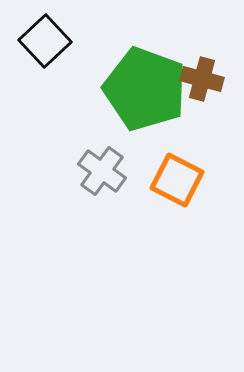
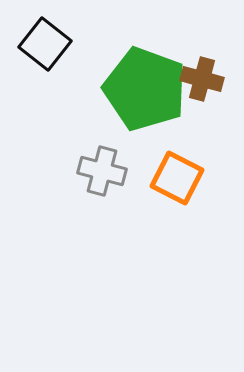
black square: moved 3 px down; rotated 9 degrees counterclockwise
gray cross: rotated 21 degrees counterclockwise
orange square: moved 2 px up
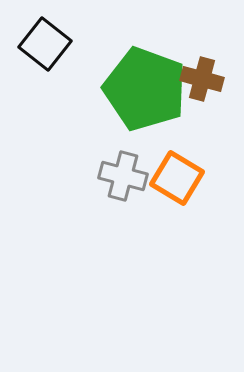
gray cross: moved 21 px right, 5 px down
orange square: rotated 4 degrees clockwise
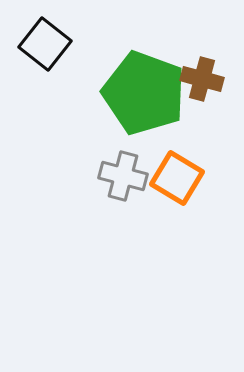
green pentagon: moved 1 px left, 4 px down
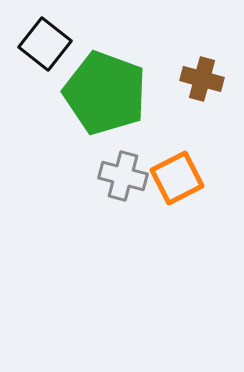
green pentagon: moved 39 px left
orange square: rotated 32 degrees clockwise
